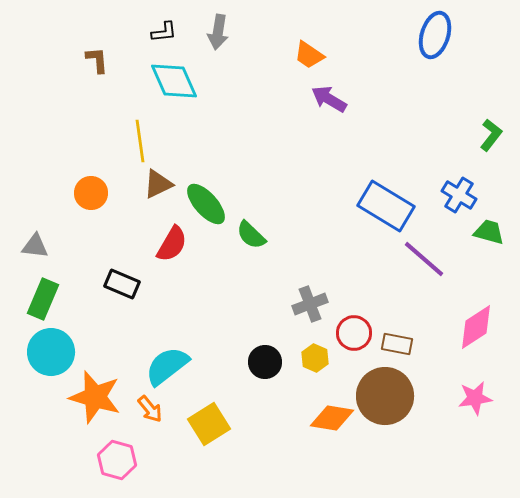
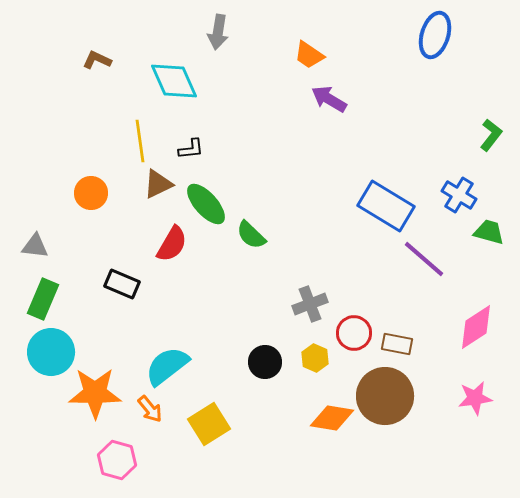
black L-shape: moved 27 px right, 117 px down
brown L-shape: rotated 60 degrees counterclockwise
orange star: moved 4 px up; rotated 16 degrees counterclockwise
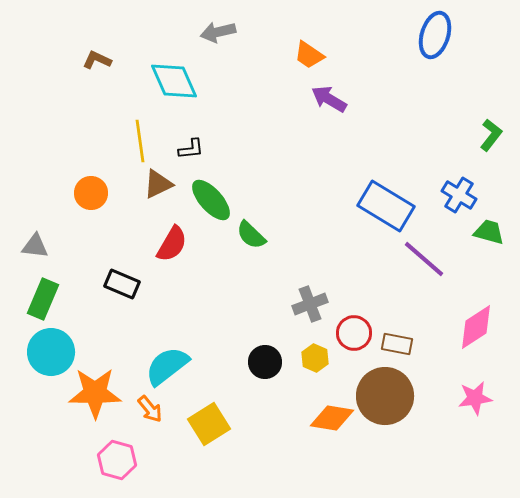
gray arrow: rotated 68 degrees clockwise
green ellipse: moved 5 px right, 4 px up
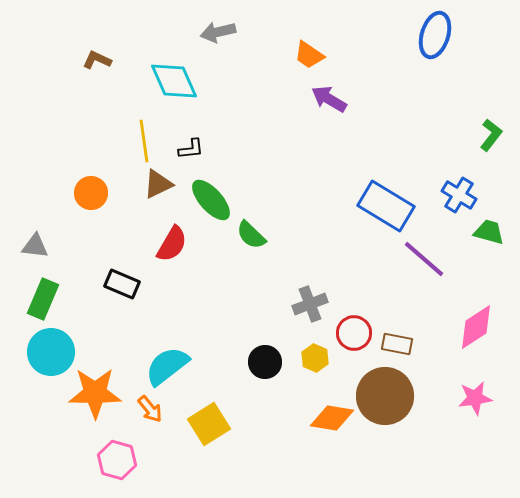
yellow line: moved 4 px right
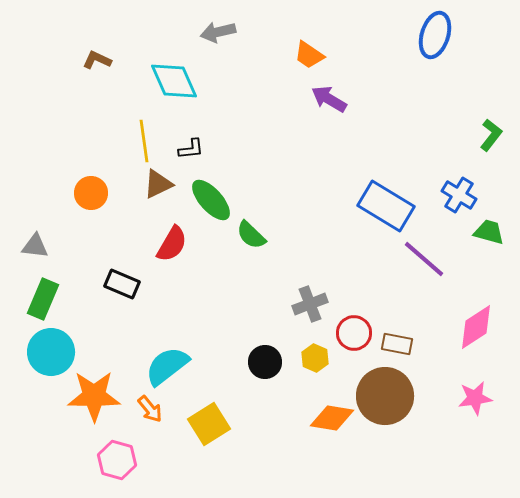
orange star: moved 1 px left, 3 px down
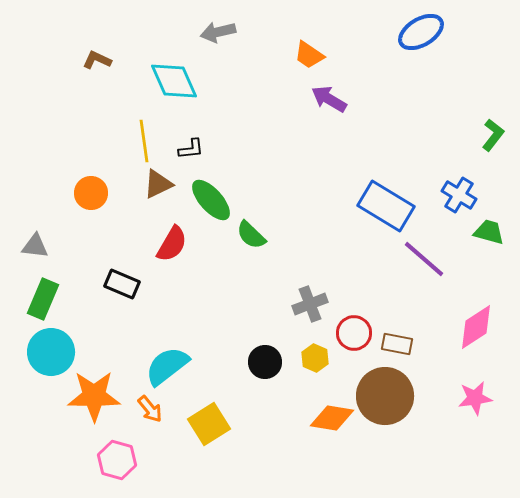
blue ellipse: moved 14 px left, 3 px up; rotated 42 degrees clockwise
green L-shape: moved 2 px right
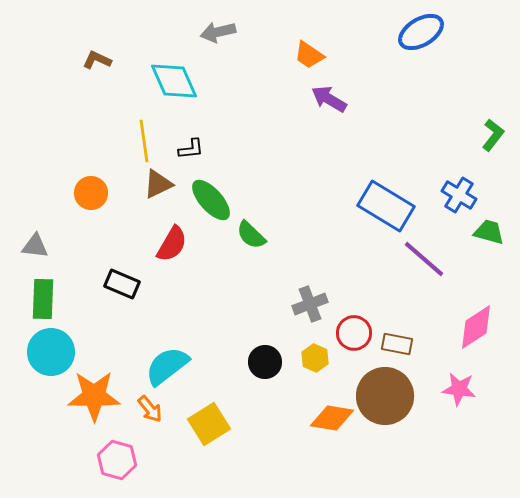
green rectangle: rotated 21 degrees counterclockwise
pink star: moved 16 px left, 9 px up; rotated 16 degrees clockwise
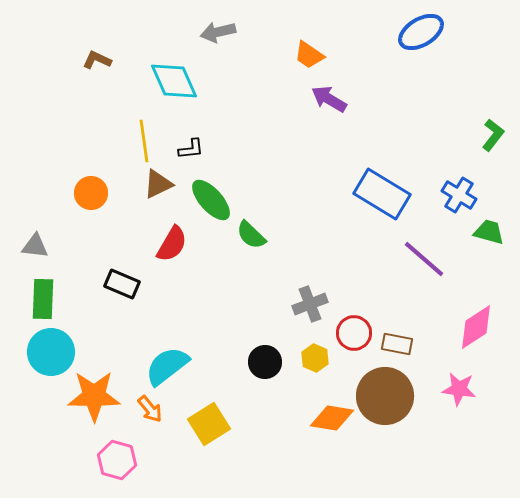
blue rectangle: moved 4 px left, 12 px up
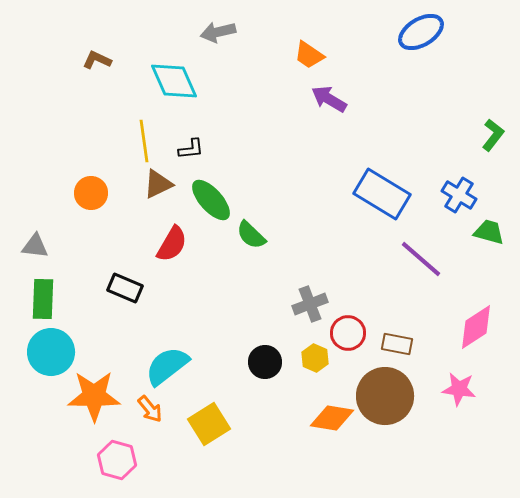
purple line: moved 3 px left
black rectangle: moved 3 px right, 4 px down
red circle: moved 6 px left
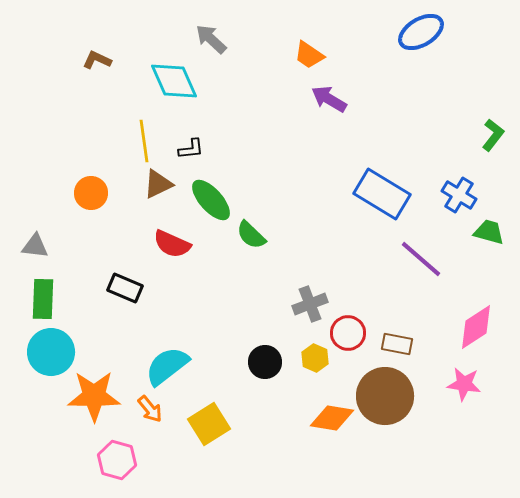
gray arrow: moved 7 px left, 7 px down; rotated 56 degrees clockwise
red semicircle: rotated 84 degrees clockwise
pink star: moved 5 px right, 5 px up
